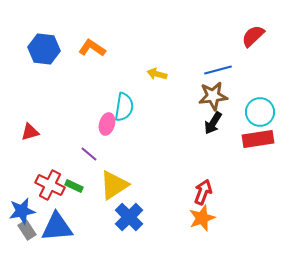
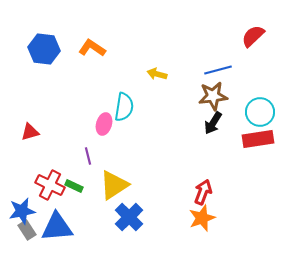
pink ellipse: moved 3 px left
purple line: moved 1 px left, 2 px down; rotated 36 degrees clockwise
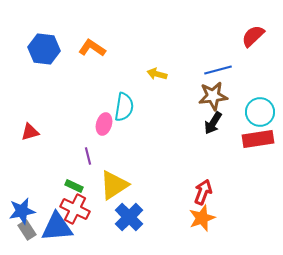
red cross: moved 25 px right, 24 px down
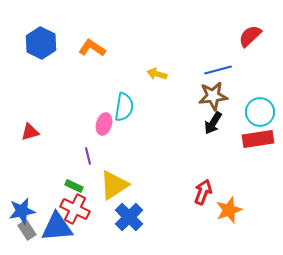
red semicircle: moved 3 px left
blue hexagon: moved 3 px left, 6 px up; rotated 20 degrees clockwise
orange star: moved 27 px right, 8 px up
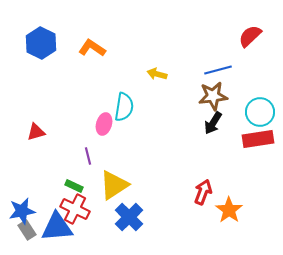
red triangle: moved 6 px right
orange star: rotated 16 degrees counterclockwise
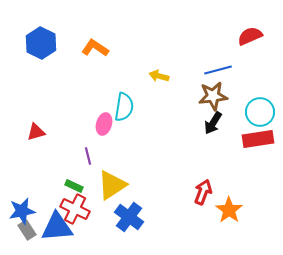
red semicircle: rotated 20 degrees clockwise
orange L-shape: moved 3 px right
yellow arrow: moved 2 px right, 2 px down
yellow triangle: moved 2 px left
blue cross: rotated 8 degrees counterclockwise
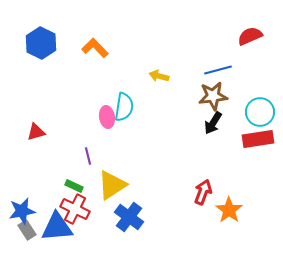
orange L-shape: rotated 12 degrees clockwise
pink ellipse: moved 3 px right, 7 px up; rotated 25 degrees counterclockwise
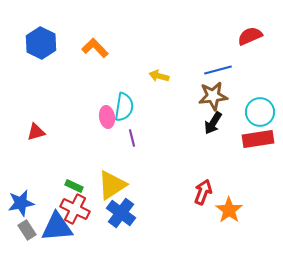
purple line: moved 44 px right, 18 px up
blue star: moved 1 px left, 8 px up
blue cross: moved 8 px left, 4 px up
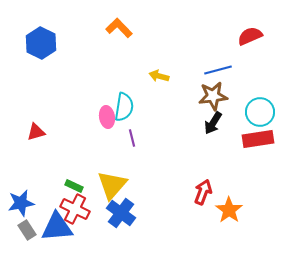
orange L-shape: moved 24 px right, 20 px up
yellow triangle: rotated 16 degrees counterclockwise
